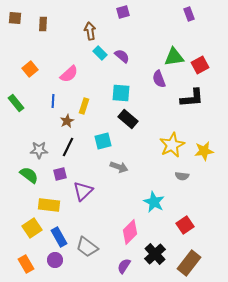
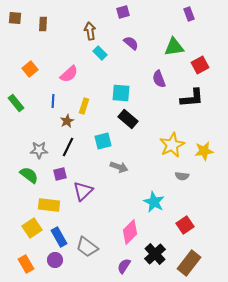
purple semicircle at (122, 56): moved 9 px right, 13 px up
green triangle at (174, 57): moved 10 px up
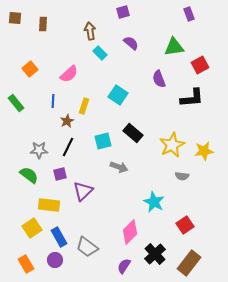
cyan square at (121, 93): moved 3 px left, 2 px down; rotated 30 degrees clockwise
black rectangle at (128, 119): moved 5 px right, 14 px down
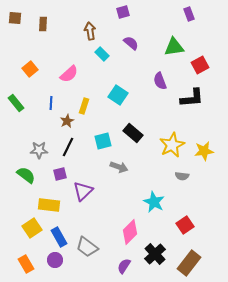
cyan rectangle at (100, 53): moved 2 px right, 1 px down
purple semicircle at (159, 79): moved 1 px right, 2 px down
blue line at (53, 101): moved 2 px left, 2 px down
green semicircle at (29, 175): moved 3 px left
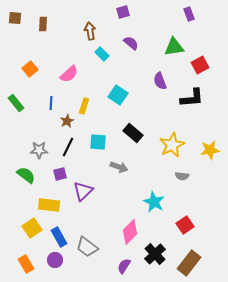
cyan square at (103, 141): moved 5 px left, 1 px down; rotated 18 degrees clockwise
yellow star at (204, 151): moved 6 px right, 1 px up
